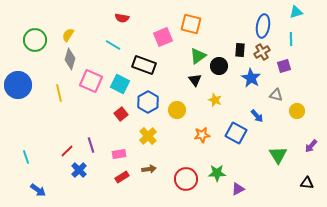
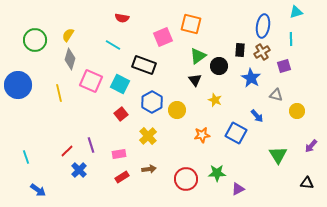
blue hexagon at (148, 102): moved 4 px right
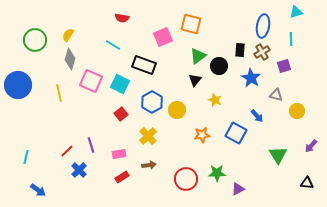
black triangle at (195, 80): rotated 16 degrees clockwise
cyan line at (26, 157): rotated 32 degrees clockwise
brown arrow at (149, 169): moved 4 px up
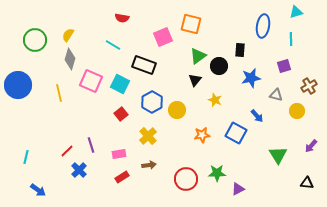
brown cross at (262, 52): moved 47 px right, 34 px down
blue star at (251, 78): rotated 30 degrees clockwise
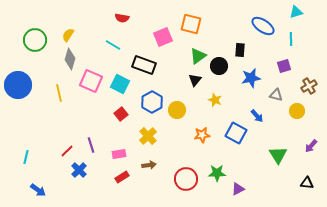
blue ellipse at (263, 26): rotated 65 degrees counterclockwise
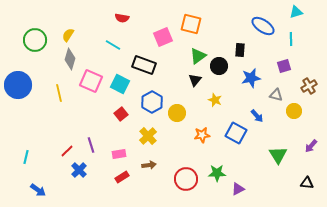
yellow circle at (177, 110): moved 3 px down
yellow circle at (297, 111): moved 3 px left
